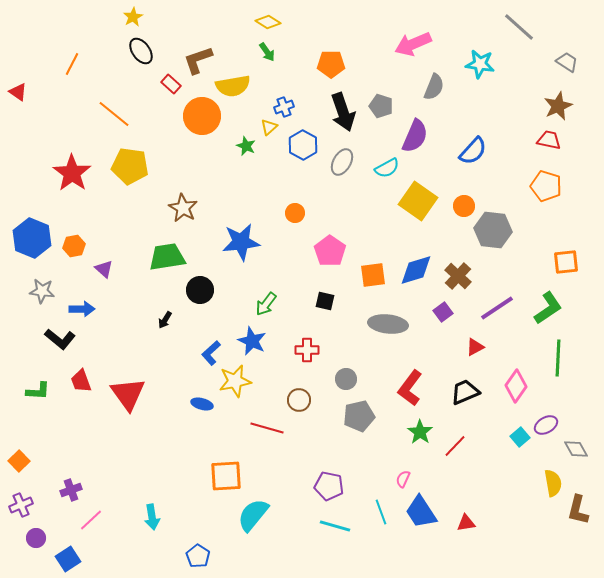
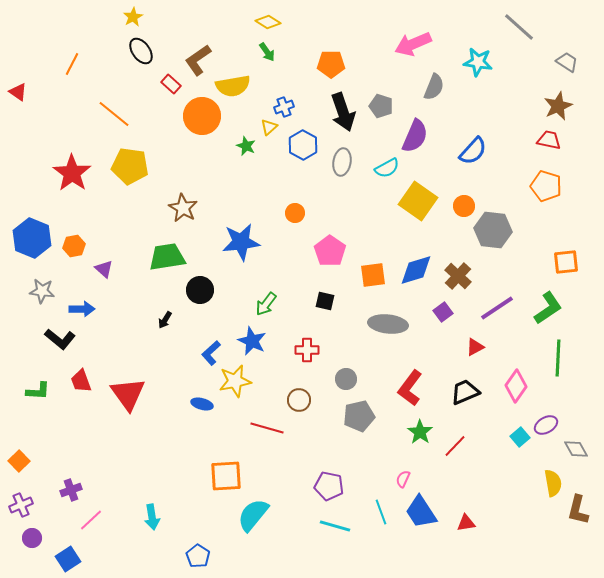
brown L-shape at (198, 60): rotated 16 degrees counterclockwise
cyan star at (480, 64): moved 2 px left, 2 px up
gray ellipse at (342, 162): rotated 20 degrees counterclockwise
purple circle at (36, 538): moved 4 px left
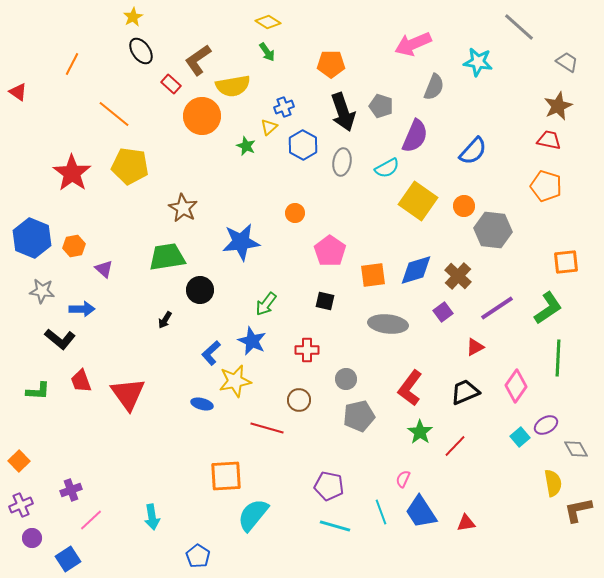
brown L-shape at (578, 510): rotated 64 degrees clockwise
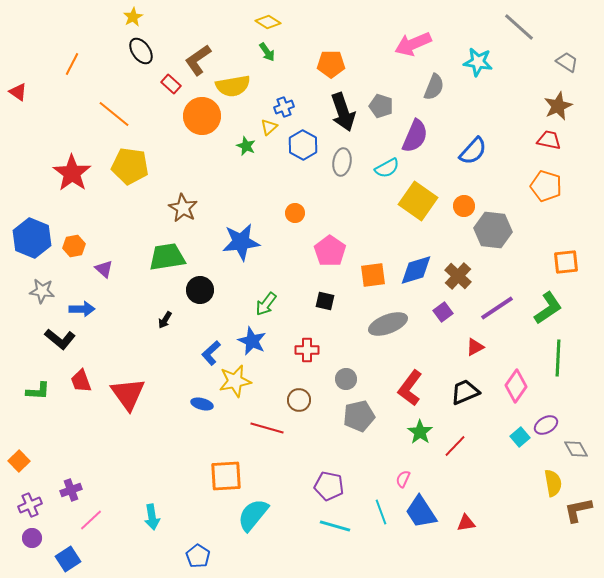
gray ellipse at (388, 324): rotated 27 degrees counterclockwise
purple cross at (21, 505): moved 9 px right
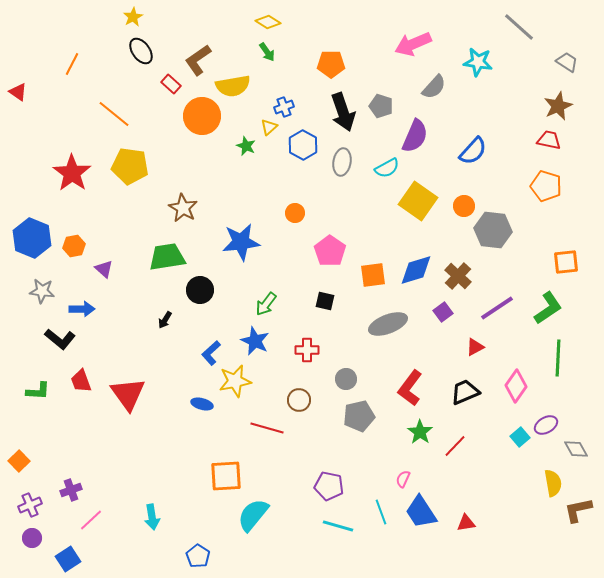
gray semicircle at (434, 87): rotated 20 degrees clockwise
blue star at (252, 341): moved 3 px right
cyan line at (335, 526): moved 3 px right
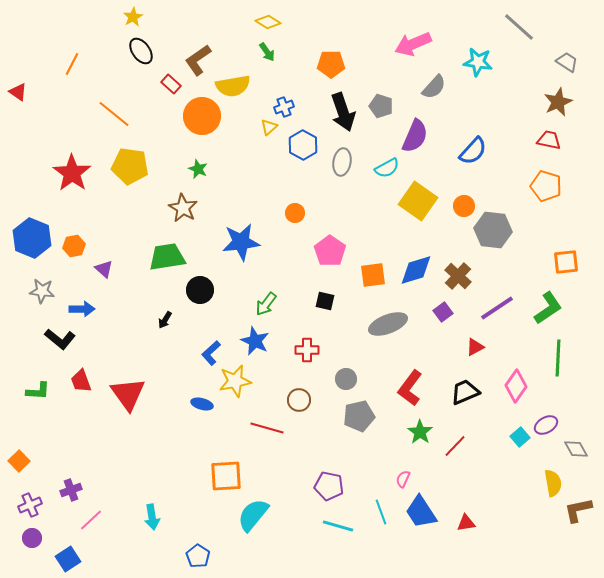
brown star at (558, 106): moved 4 px up
green star at (246, 146): moved 48 px left, 23 px down
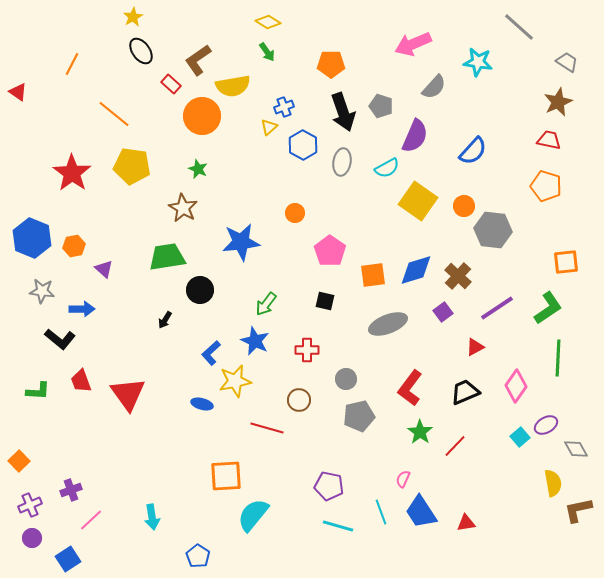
yellow pentagon at (130, 166): moved 2 px right
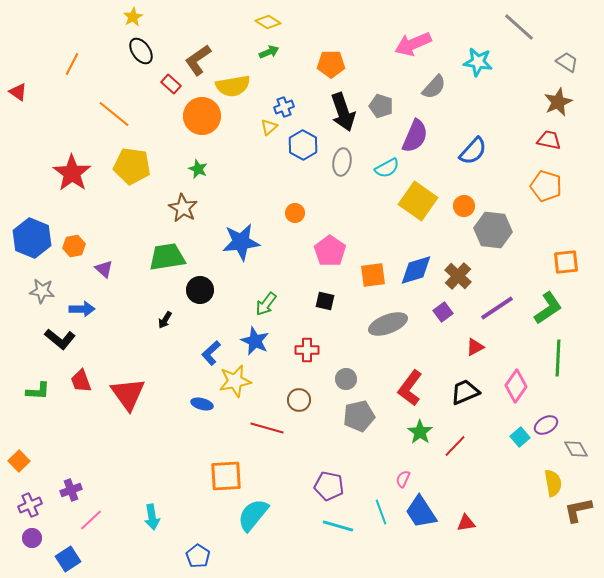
green arrow at (267, 52): moved 2 px right; rotated 78 degrees counterclockwise
